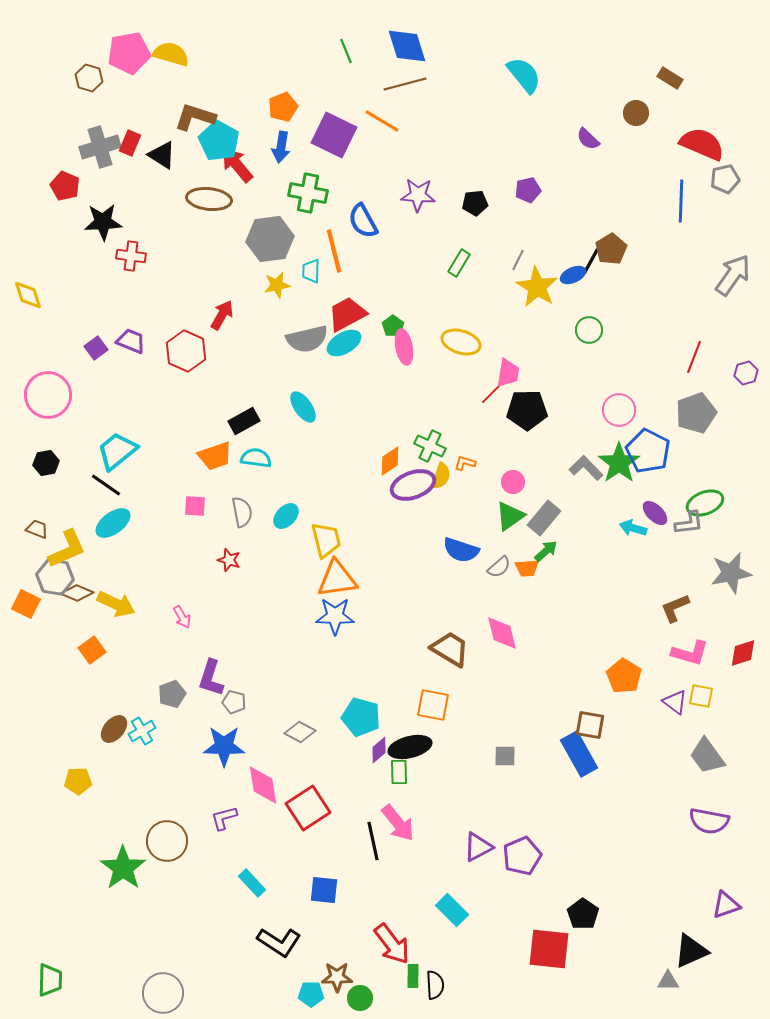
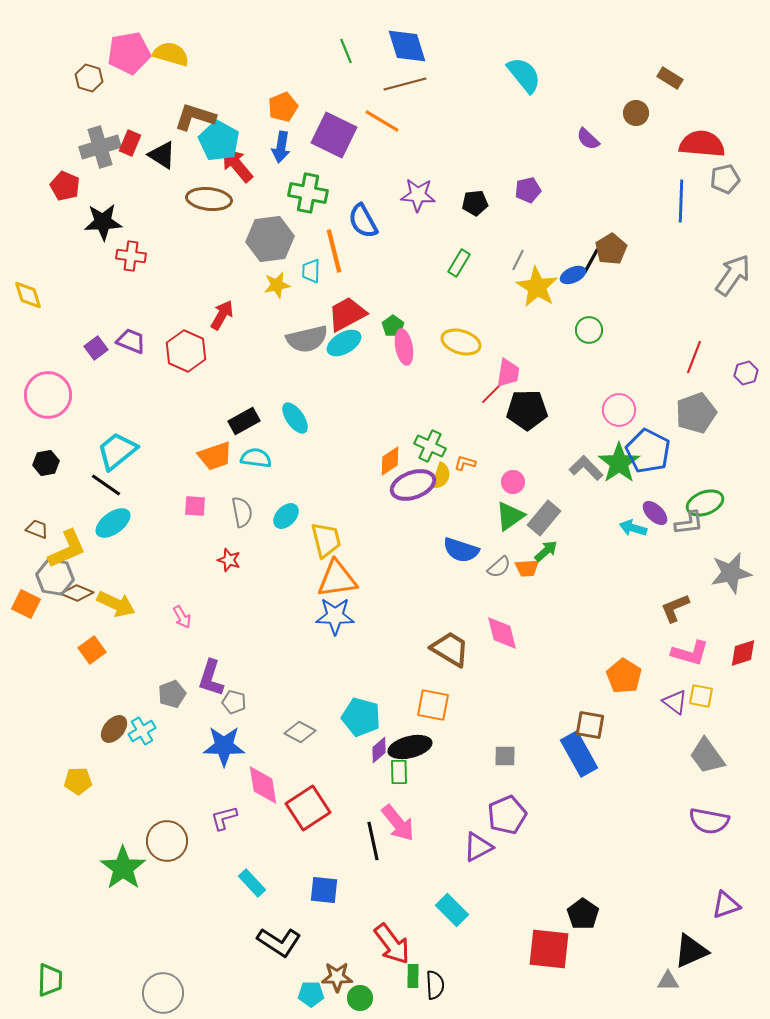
red semicircle at (702, 144): rotated 18 degrees counterclockwise
cyan ellipse at (303, 407): moved 8 px left, 11 px down
purple pentagon at (522, 856): moved 15 px left, 41 px up
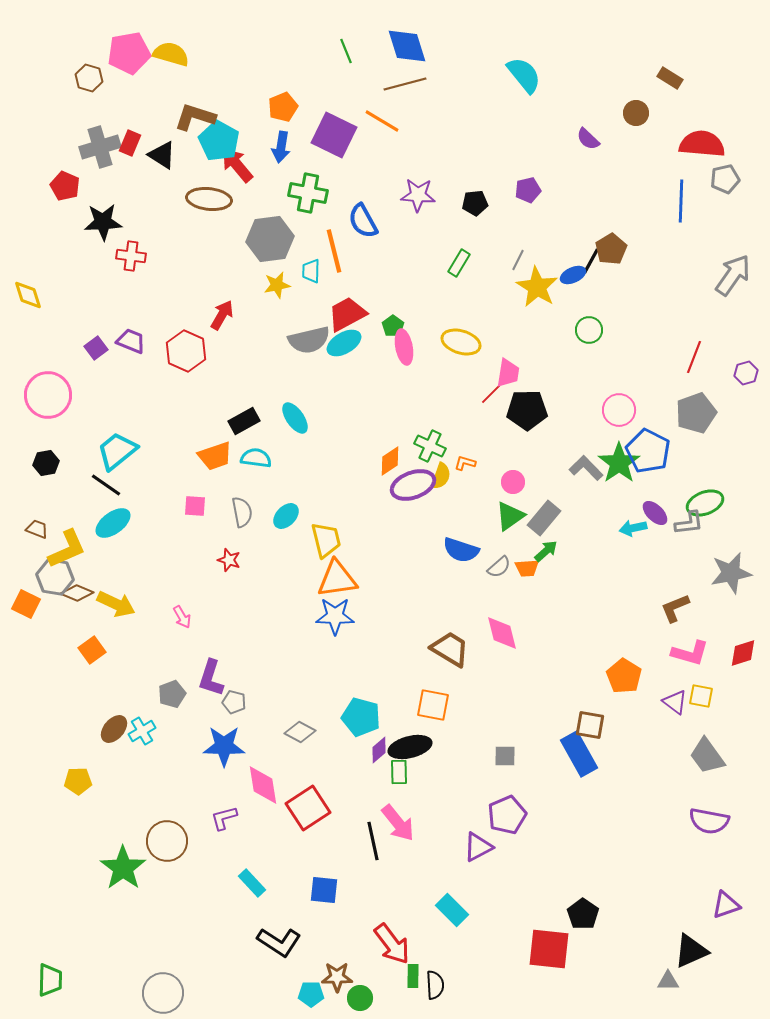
gray semicircle at (307, 339): moved 2 px right, 1 px down
cyan arrow at (633, 528): rotated 28 degrees counterclockwise
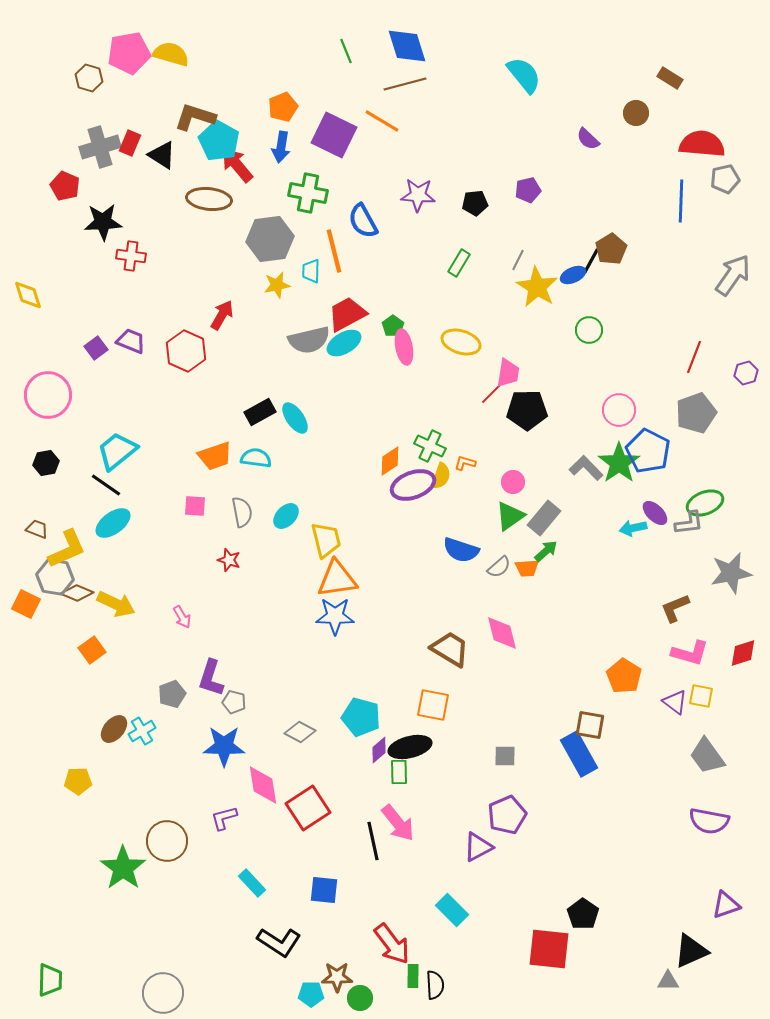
black rectangle at (244, 421): moved 16 px right, 9 px up
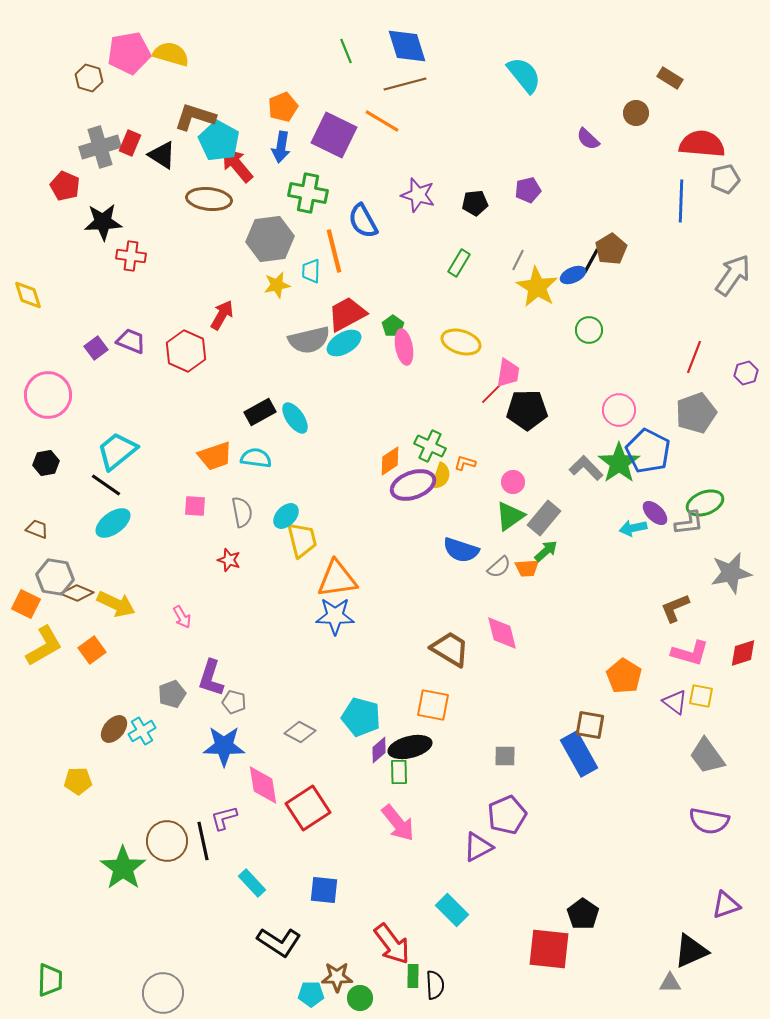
purple star at (418, 195): rotated 12 degrees clockwise
yellow trapezoid at (326, 540): moved 24 px left
yellow L-shape at (67, 549): moved 23 px left, 97 px down; rotated 6 degrees counterclockwise
black line at (373, 841): moved 170 px left
gray triangle at (668, 981): moved 2 px right, 2 px down
